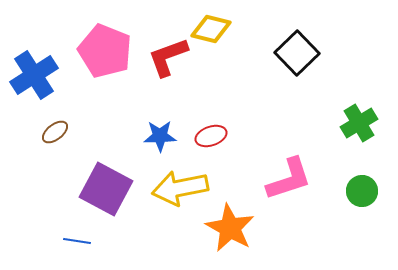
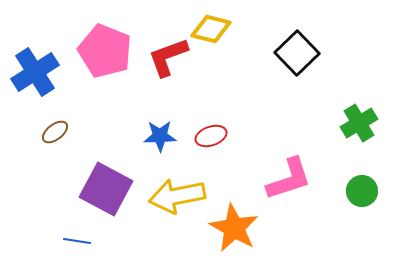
blue cross: moved 1 px right, 3 px up
yellow arrow: moved 3 px left, 8 px down
orange star: moved 4 px right
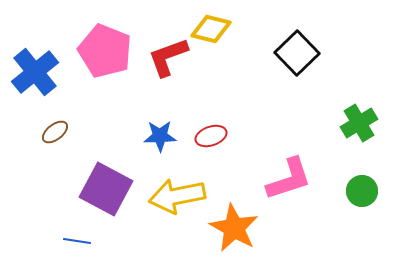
blue cross: rotated 6 degrees counterclockwise
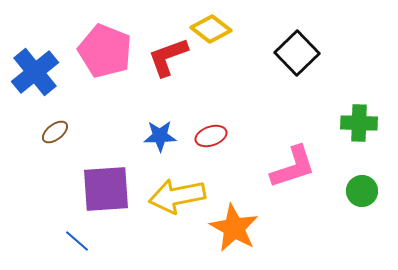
yellow diamond: rotated 24 degrees clockwise
green cross: rotated 33 degrees clockwise
pink L-shape: moved 4 px right, 12 px up
purple square: rotated 32 degrees counterclockwise
blue line: rotated 32 degrees clockwise
